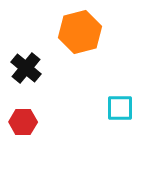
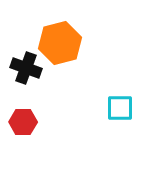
orange hexagon: moved 20 px left, 11 px down
black cross: rotated 20 degrees counterclockwise
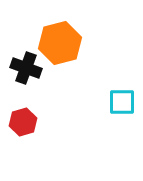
cyan square: moved 2 px right, 6 px up
red hexagon: rotated 16 degrees counterclockwise
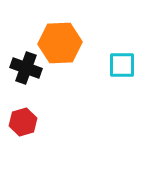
orange hexagon: rotated 12 degrees clockwise
cyan square: moved 37 px up
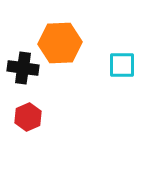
black cross: moved 3 px left; rotated 12 degrees counterclockwise
red hexagon: moved 5 px right, 5 px up; rotated 8 degrees counterclockwise
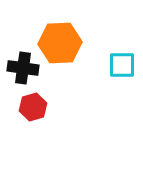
red hexagon: moved 5 px right, 10 px up; rotated 8 degrees clockwise
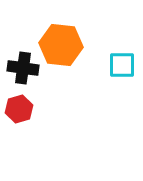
orange hexagon: moved 1 px right, 2 px down; rotated 9 degrees clockwise
red hexagon: moved 14 px left, 2 px down
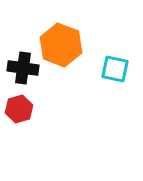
orange hexagon: rotated 15 degrees clockwise
cyan square: moved 7 px left, 4 px down; rotated 12 degrees clockwise
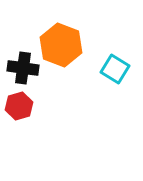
cyan square: rotated 20 degrees clockwise
red hexagon: moved 3 px up
